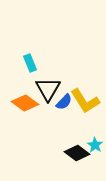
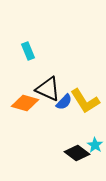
cyan rectangle: moved 2 px left, 12 px up
black triangle: rotated 36 degrees counterclockwise
orange diamond: rotated 20 degrees counterclockwise
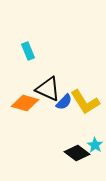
yellow L-shape: moved 1 px down
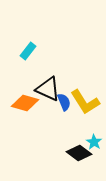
cyan rectangle: rotated 60 degrees clockwise
blue semicircle: rotated 66 degrees counterclockwise
cyan star: moved 1 px left, 3 px up
black diamond: moved 2 px right
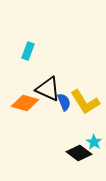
cyan rectangle: rotated 18 degrees counterclockwise
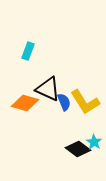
black diamond: moved 1 px left, 4 px up
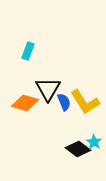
black triangle: rotated 36 degrees clockwise
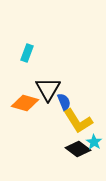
cyan rectangle: moved 1 px left, 2 px down
yellow L-shape: moved 7 px left, 19 px down
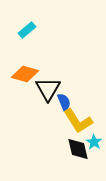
cyan rectangle: moved 23 px up; rotated 30 degrees clockwise
orange diamond: moved 29 px up
black diamond: rotated 40 degrees clockwise
